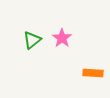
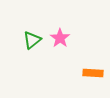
pink star: moved 2 px left
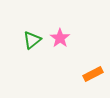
orange rectangle: moved 1 px down; rotated 30 degrees counterclockwise
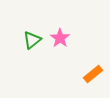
orange rectangle: rotated 12 degrees counterclockwise
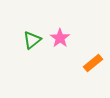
orange rectangle: moved 11 px up
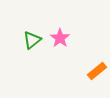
orange rectangle: moved 4 px right, 8 px down
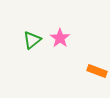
orange rectangle: rotated 60 degrees clockwise
